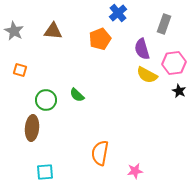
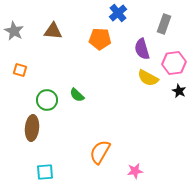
orange pentagon: rotated 25 degrees clockwise
yellow semicircle: moved 1 px right, 3 px down
green circle: moved 1 px right
orange semicircle: moved 1 px up; rotated 20 degrees clockwise
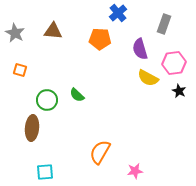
gray star: moved 1 px right, 2 px down
purple semicircle: moved 2 px left
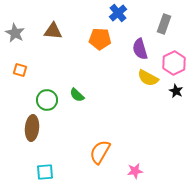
pink hexagon: rotated 20 degrees counterclockwise
black star: moved 3 px left
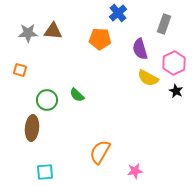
gray star: moved 13 px right; rotated 30 degrees counterclockwise
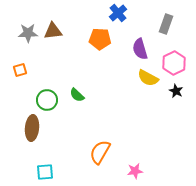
gray rectangle: moved 2 px right
brown triangle: rotated 12 degrees counterclockwise
orange square: rotated 32 degrees counterclockwise
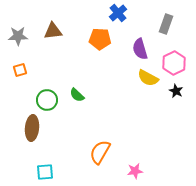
gray star: moved 10 px left, 3 px down
